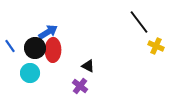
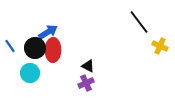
yellow cross: moved 4 px right
purple cross: moved 6 px right, 3 px up; rotated 28 degrees clockwise
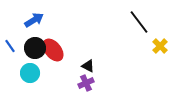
blue arrow: moved 14 px left, 12 px up
yellow cross: rotated 21 degrees clockwise
red ellipse: rotated 40 degrees counterclockwise
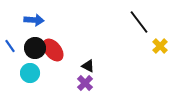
blue arrow: rotated 36 degrees clockwise
purple cross: moved 1 px left; rotated 21 degrees counterclockwise
